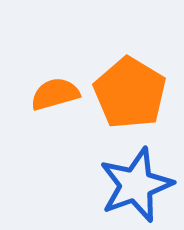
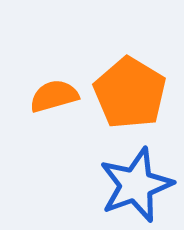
orange semicircle: moved 1 px left, 2 px down
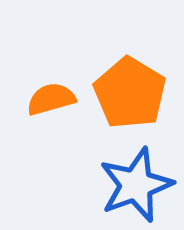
orange semicircle: moved 3 px left, 3 px down
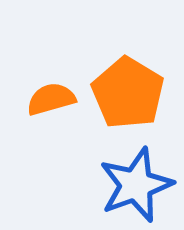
orange pentagon: moved 2 px left
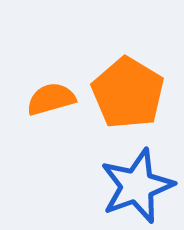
blue star: moved 1 px right, 1 px down
